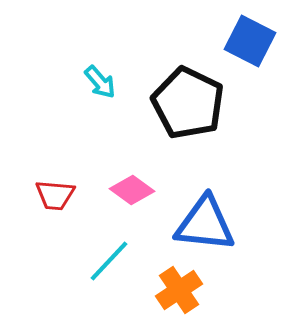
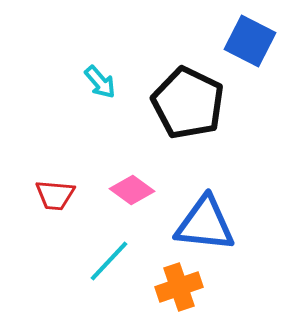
orange cross: moved 3 px up; rotated 15 degrees clockwise
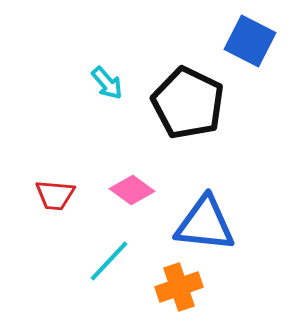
cyan arrow: moved 7 px right, 1 px down
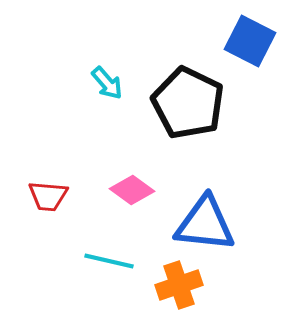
red trapezoid: moved 7 px left, 1 px down
cyan line: rotated 60 degrees clockwise
orange cross: moved 2 px up
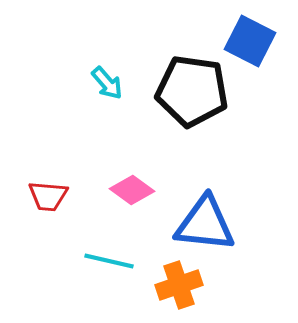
black pentagon: moved 4 px right, 12 px up; rotated 18 degrees counterclockwise
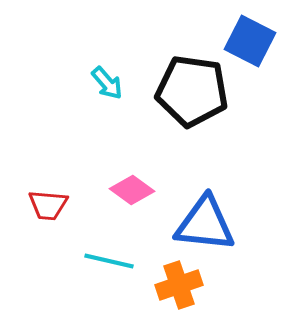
red trapezoid: moved 9 px down
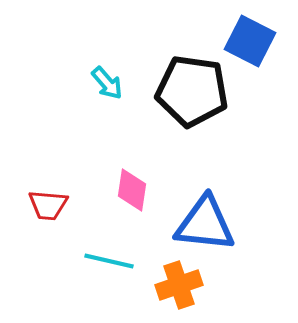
pink diamond: rotated 63 degrees clockwise
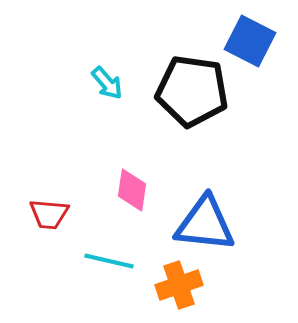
red trapezoid: moved 1 px right, 9 px down
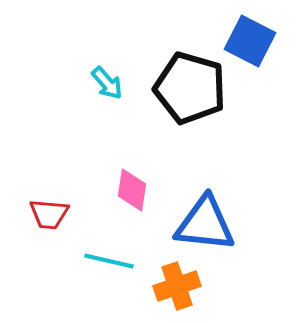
black pentagon: moved 2 px left, 3 px up; rotated 8 degrees clockwise
orange cross: moved 2 px left, 1 px down
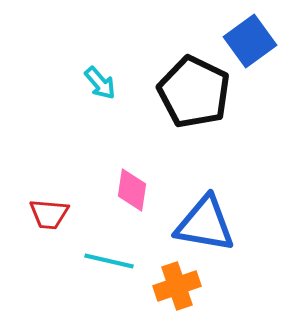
blue square: rotated 27 degrees clockwise
cyan arrow: moved 7 px left
black pentagon: moved 4 px right, 4 px down; rotated 10 degrees clockwise
blue triangle: rotated 4 degrees clockwise
